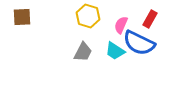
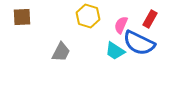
gray trapezoid: moved 22 px left
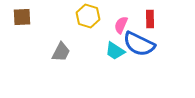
red rectangle: rotated 30 degrees counterclockwise
blue semicircle: moved 1 px down
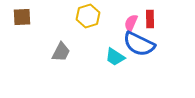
yellow hexagon: rotated 25 degrees clockwise
pink semicircle: moved 10 px right, 2 px up
cyan trapezoid: moved 6 px down
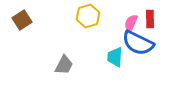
brown square: moved 3 px down; rotated 30 degrees counterclockwise
blue semicircle: moved 1 px left, 1 px up
gray trapezoid: moved 3 px right, 13 px down
cyan trapezoid: rotated 60 degrees clockwise
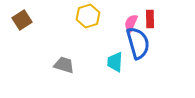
blue semicircle: rotated 132 degrees counterclockwise
cyan trapezoid: moved 5 px down
gray trapezoid: rotated 100 degrees counterclockwise
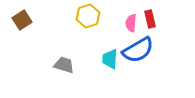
red rectangle: rotated 12 degrees counterclockwise
pink semicircle: rotated 18 degrees counterclockwise
blue semicircle: moved 7 px down; rotated 76 degrees clockwise
cyan trapezoid: moved 5 px left, 3 px up
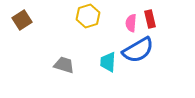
cyan trapezoid: moved 2 px left, 3 px down
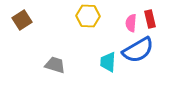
yellow hexagon: rotated 20 degrees clockwise
gray trapezoid: moved 9 px left
